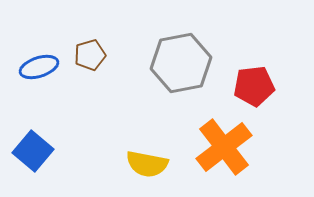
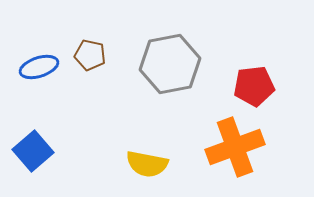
brown pentagon: rotated 28 degrees clockwise
gray hexagon: moved 11 px left, 1 px down
orange cross: moved 11 px right; rotated 18 degrees clockwise
blue square: rotated 9 degrees clockwise
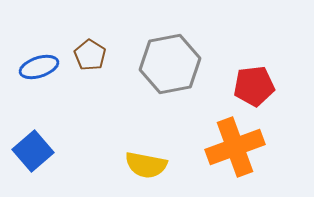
brown pentagon: rotated 20 degrees clockwise
yellow semicircle: moved 1 px left, 1 px down
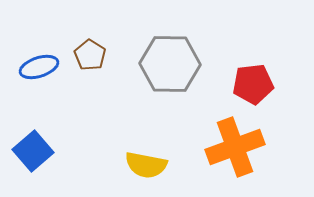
gray hexagon: rotated 12 degrees clockwise
red pentagon: moved 1 px left, 2 px up
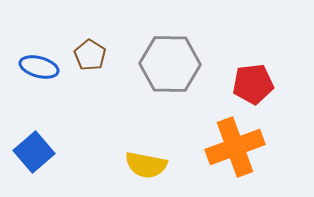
blue ellipse: rotated 33 degrees clockwise
blue square: moved 1 px right, 1 px down
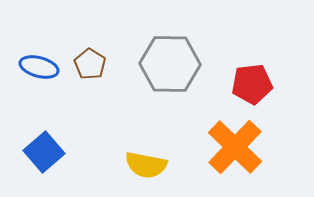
brown pentagon: moved 9 px down
red pentagon: moved 1 px left
orange cross: rotated 26 degrees counterclockwise
blue square: moved 10 px right
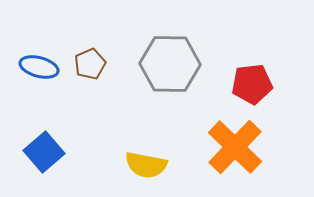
brown pentagon: rotated 16 degrees clockwise
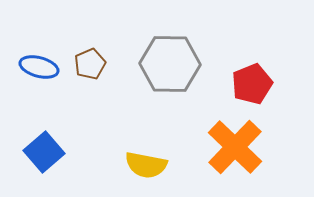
red pentagon: rotated 15 degrees counterclockwise
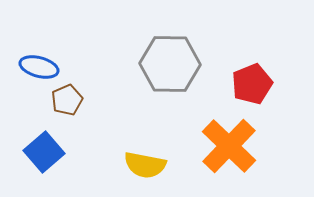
brown pentagon: moved 23 px left, 36 px down
orange cross: moved 6 px left, 1 px up
yellow semicircle: moved 1 px left
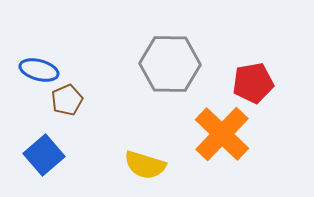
blue ellipse: moved 3 px down
red pentagon: moved 1 px right, 1 px up; rotated 12 degrees clockwise
orange cross: moved 7 px left, 12 px up
blue square: moved 3 px down
yellow semicircle: rotated 6 degrees clockwise
